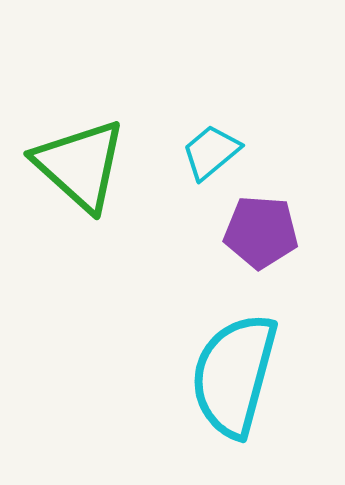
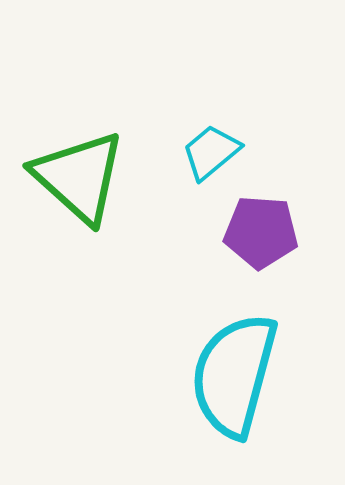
green triangle: moved 1 px left, 12 px down
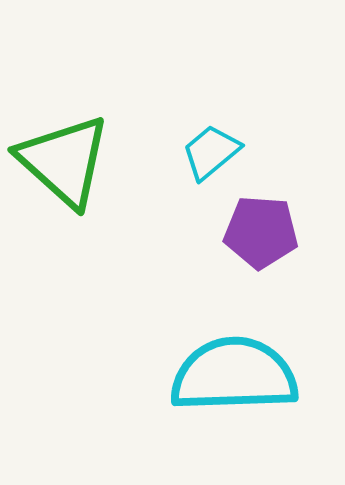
green triangle: moved 15 px left, 16 px up
cyan semicircle: rotated 73 degrees clockwise
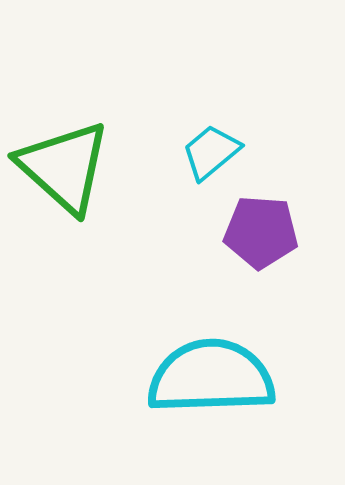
green triangle: moved 6 px down
cyan semicircle: moved 23 px left, 2 px down
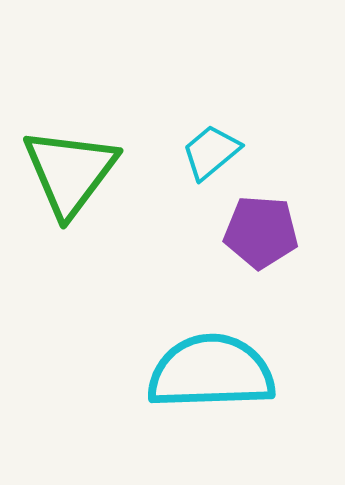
green triangle: moved 6 px right, 5 px down; rotated 25 degrees clockwise
cyan semicircle: moved 5 px up
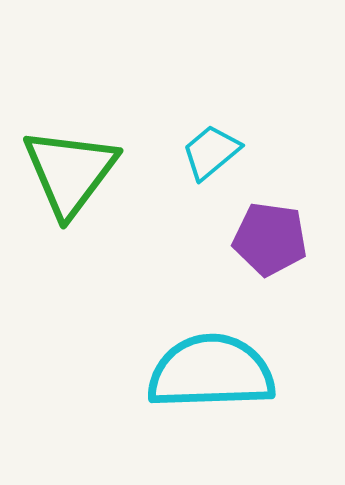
purple pentagon: moved 9 px right, 7 px down; rotated 4 degrees clockwise
